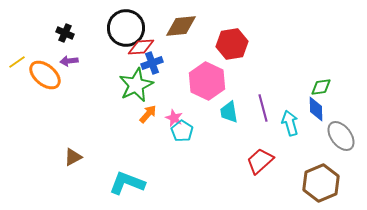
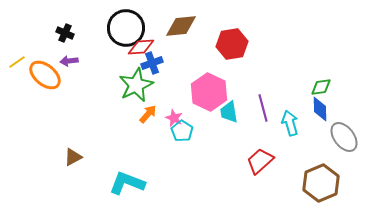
pink hexagon: moved 2 px right, 11 px down
blue diamond: moved 4 px right
gray ellipse: moved 3 px right, 1 px down
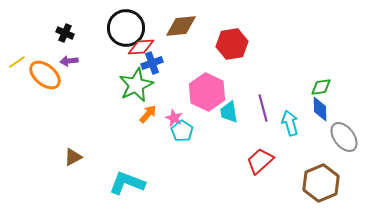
pink hexagon: moved 2 px left
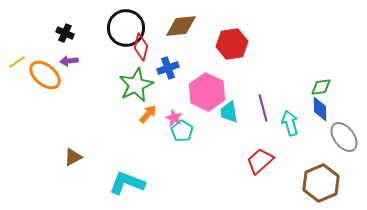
red diamond: rotated 72 degrees counterclockwise
blue cross: moved 16 px right, 5 px down
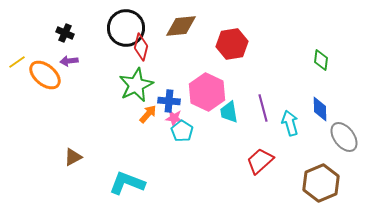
blue cross: moved 1 px right, 33 px down; rotated 25 degrees clockwise
green diamond: moved 27 px up; rotated 75 degrees counterclockwise
pink star: rotated 18 degrees counterclockwise
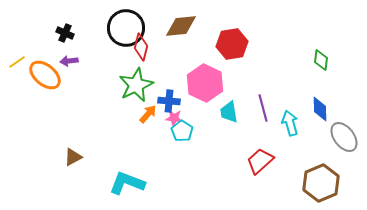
pink hexagon: moved 2 px left, 9 px up
